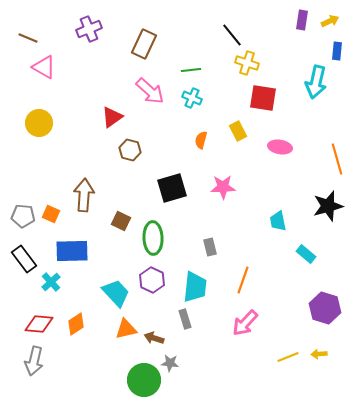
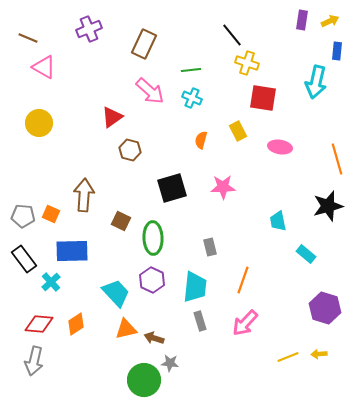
gray rectangle at (185, 319): moved 15 px right, 2 px down
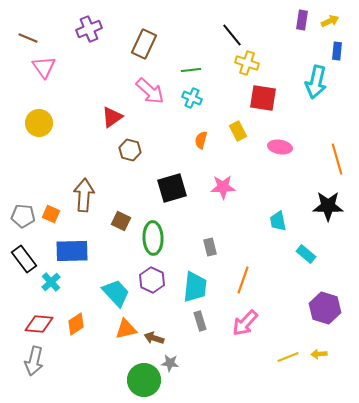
pink triangle at (44, 67): rotated 25 degrees clockwise
black star at (328, 206): rotated 16 degrees clockwise
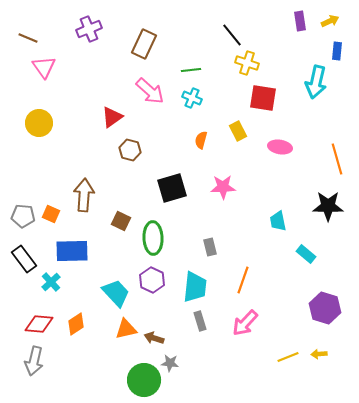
purple rectangle at (302, 20): moved 2 px left, 1 px down; rotated 18 degrees counterclockwise
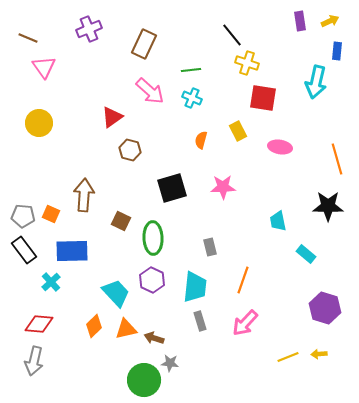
black rectangle at (24, 259): moved 9 px up
orange diamond at (76, 324): moved 18 px right, 2 px down; rotated 10 degrees counterclockwise
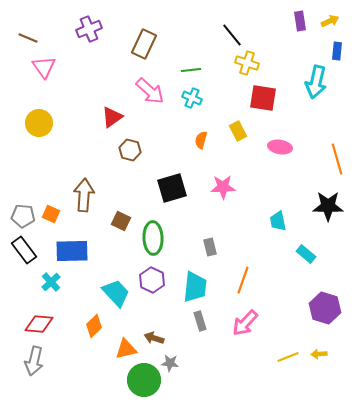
orange triangle at (126, 329): moved 20 px down
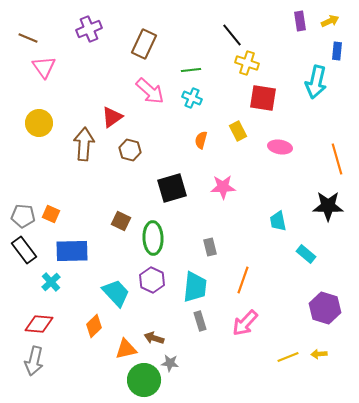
brown arrow at (84, 195): moved 51 px up
